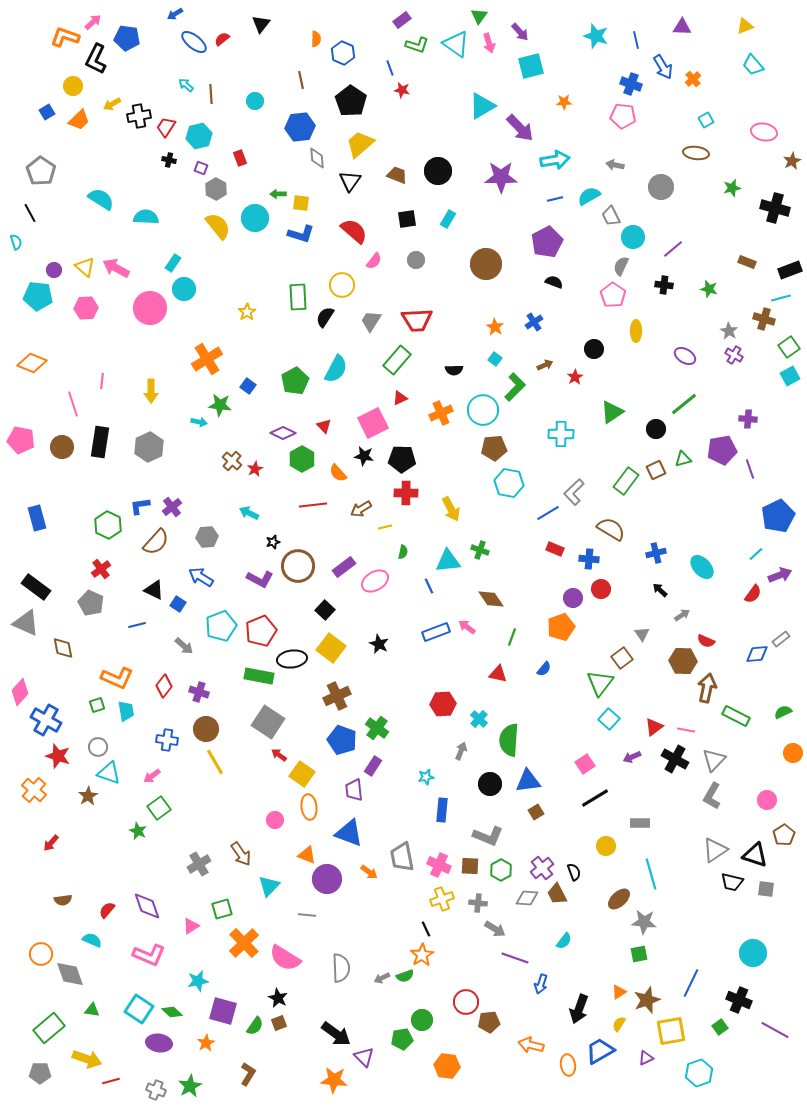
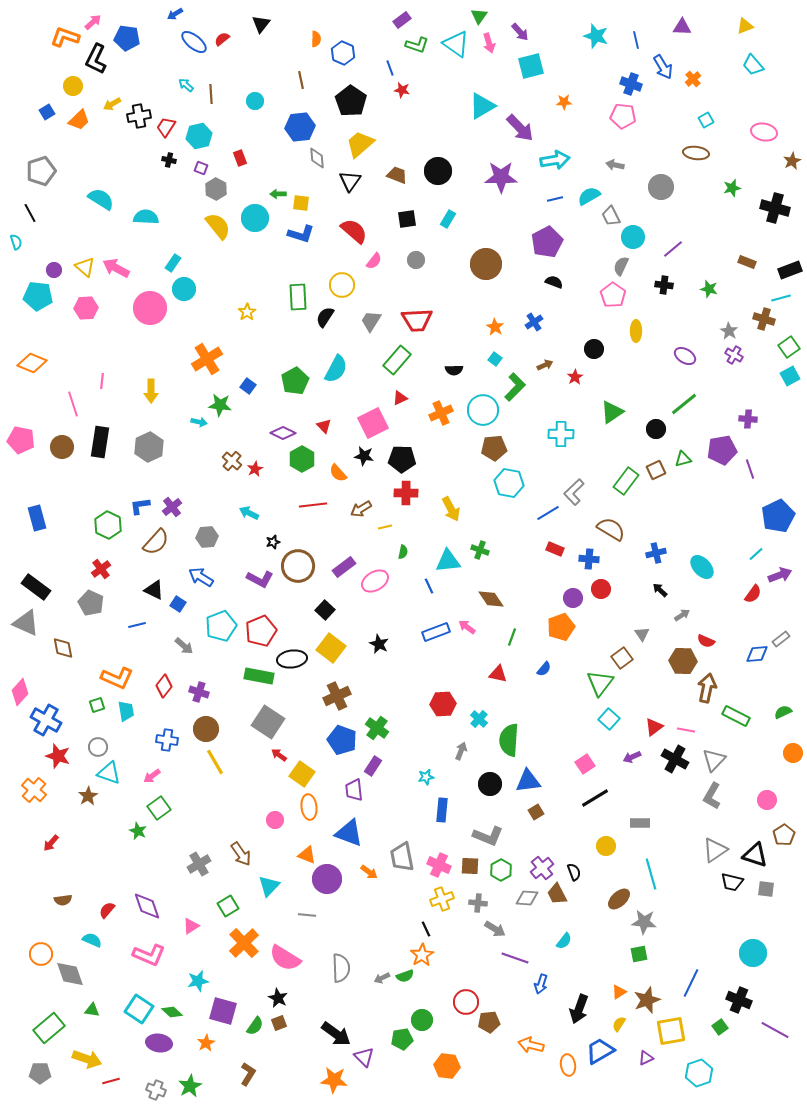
gray pentagon at (41, 171): rotated 20 degrees clockwise
green square at (222, 909): moved 6 px right, 3 px up; rotated 15 degrees counterclockwise
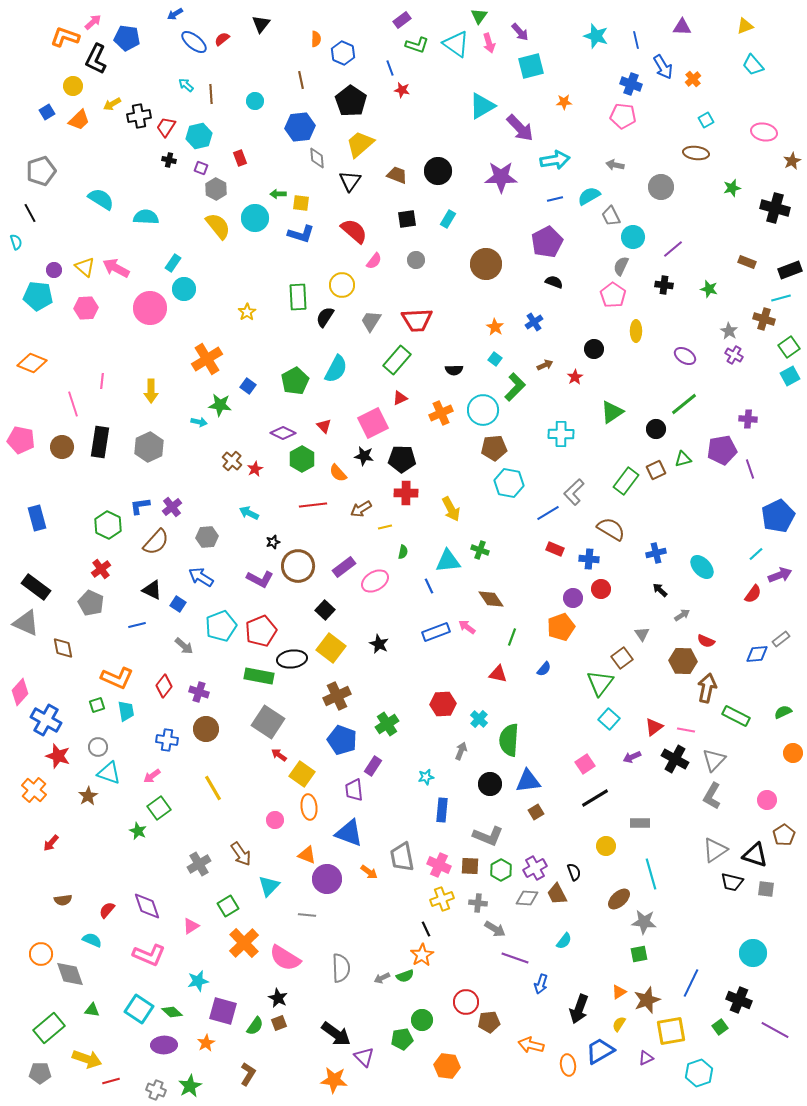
black triangle at (154, 590): moved 2 px left
green cross at (377, 728): moved 10 px right, 4 px up; rotated 20 degrees clockwise
yellow line at (215, 762): moved 2 px left, 26 px down
purple cross at (542, 868): moved 7 px left; rotated 10 degrees clockwise
purple ellipse at (159, 1043): moved 5 px right, 2 px down; rotated 10 degrees counterclockwise
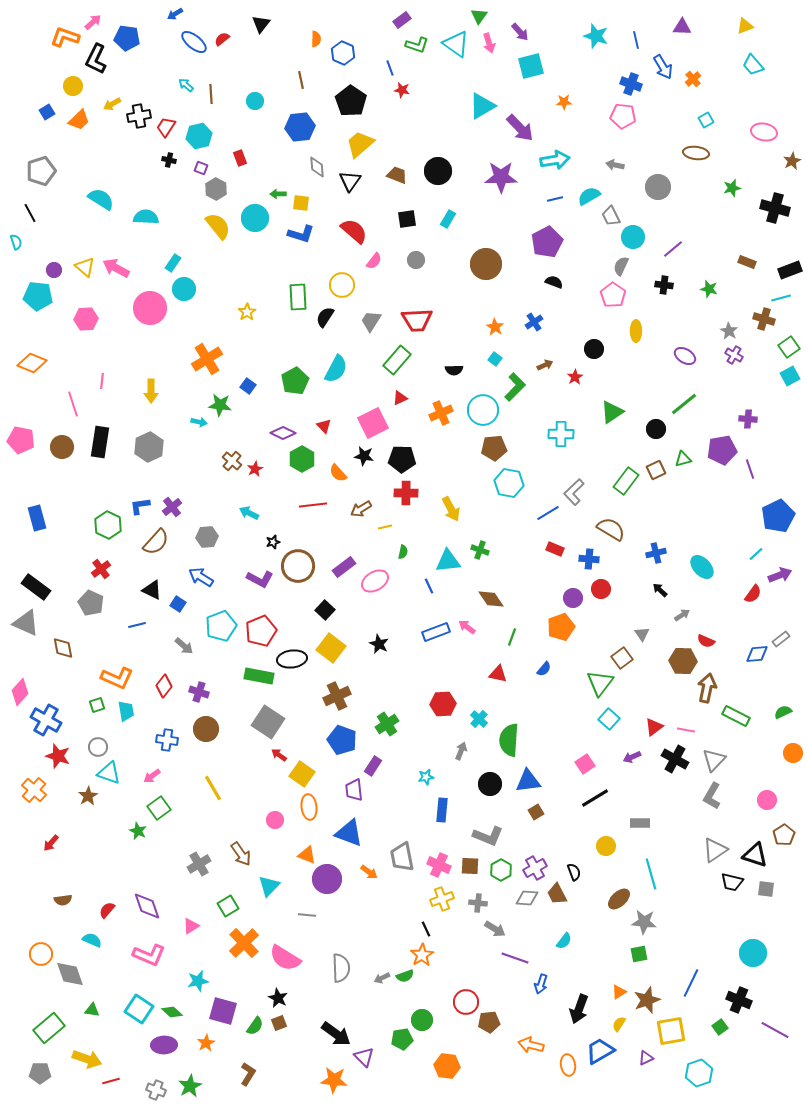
gray diamond at (317, 158): moved 9 px down
gray circle at (661, 187): moved 3 px left
pink hexagon at (86, 308): moved 11 px down
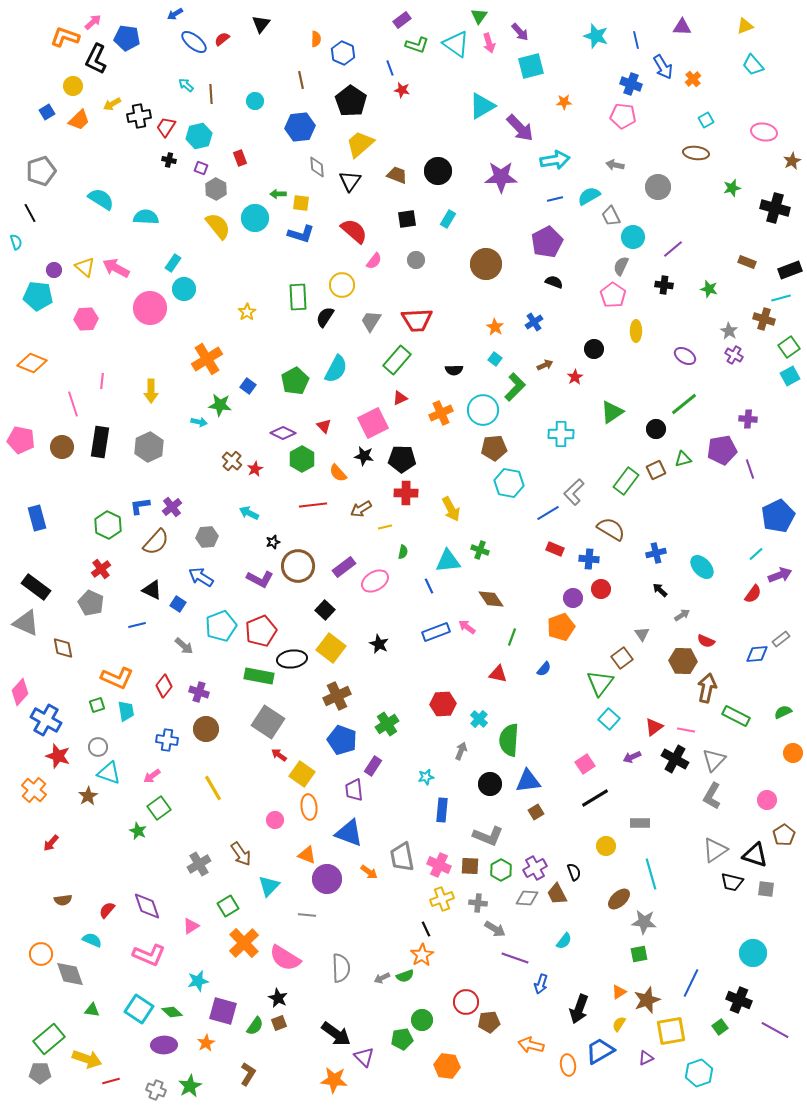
green rectangle at (49, 1028): moved 11 px down
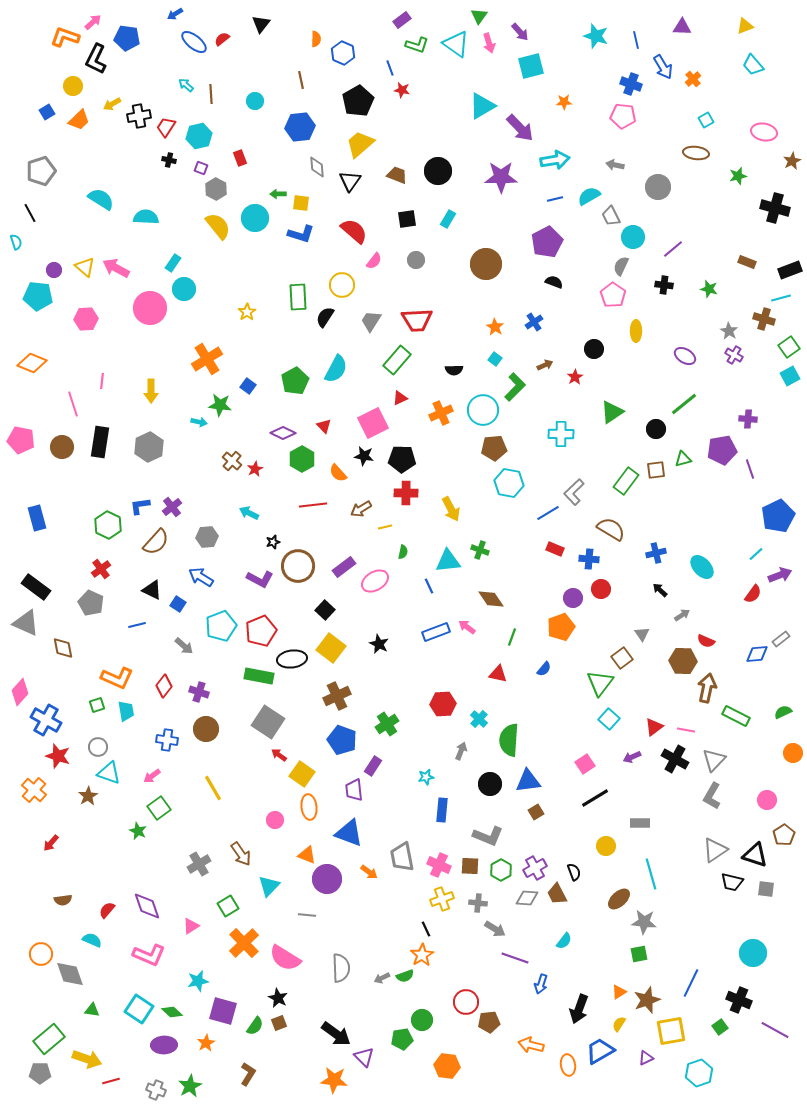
black pentagon at (351, 101): moved 7 px right; rotated 8 degrees clockwise
green star at (732, 188): moved 6 px right, 12 px up
brown square at (656, 470): rotated 18 degrees clockwise
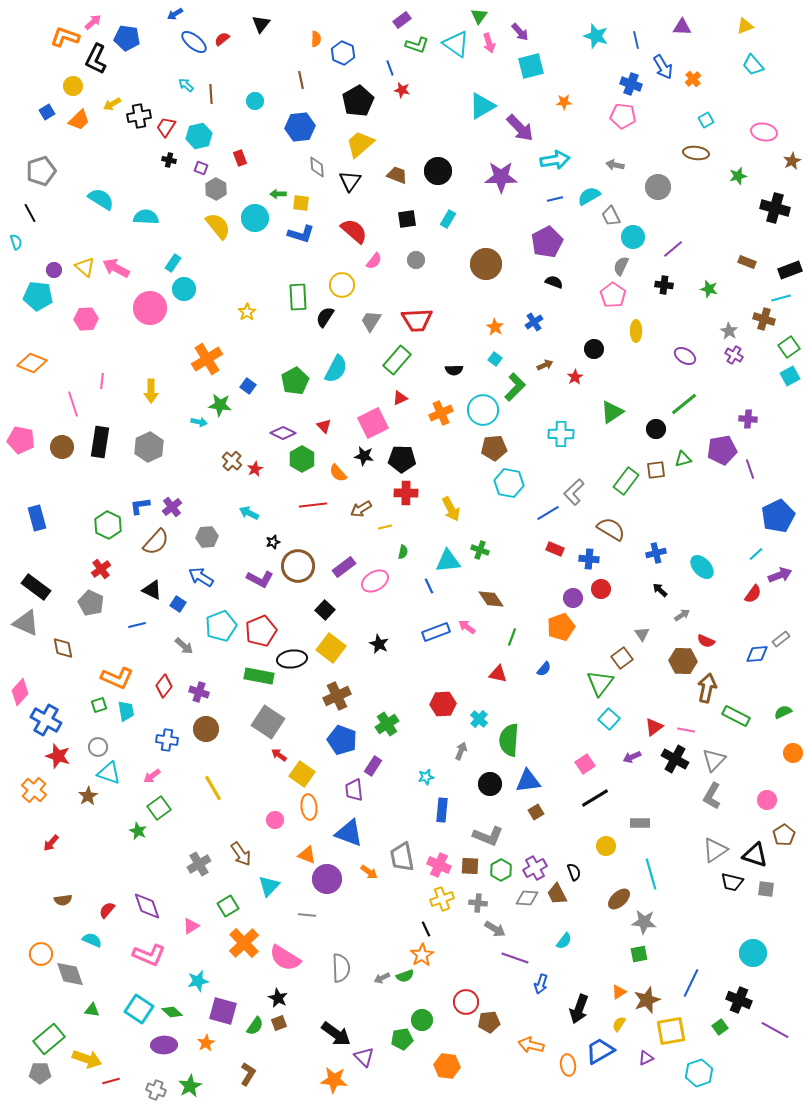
green square at (97, 705): moved 2 px right
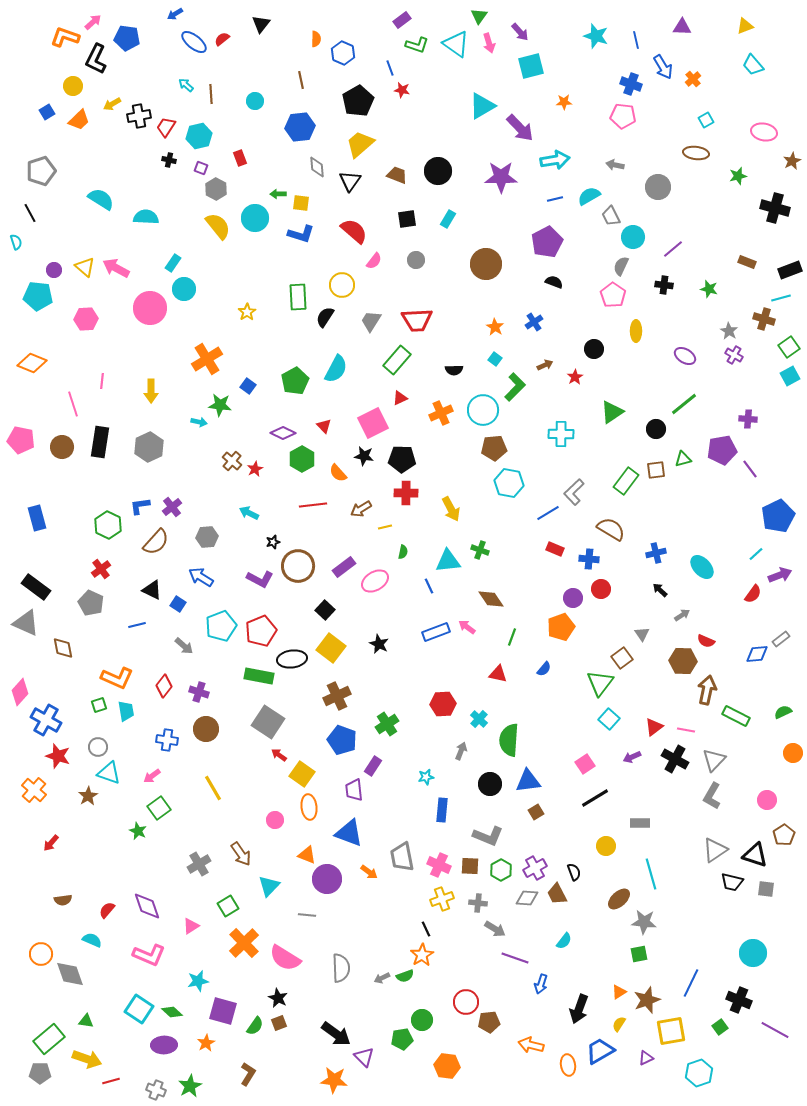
purple line at (750, 469): rotated 18 degrees counterclockwise
brown arrow at (707, 688): moved 2 px down
green triangle at (92, 1010): moved 6 px left, 11 px down
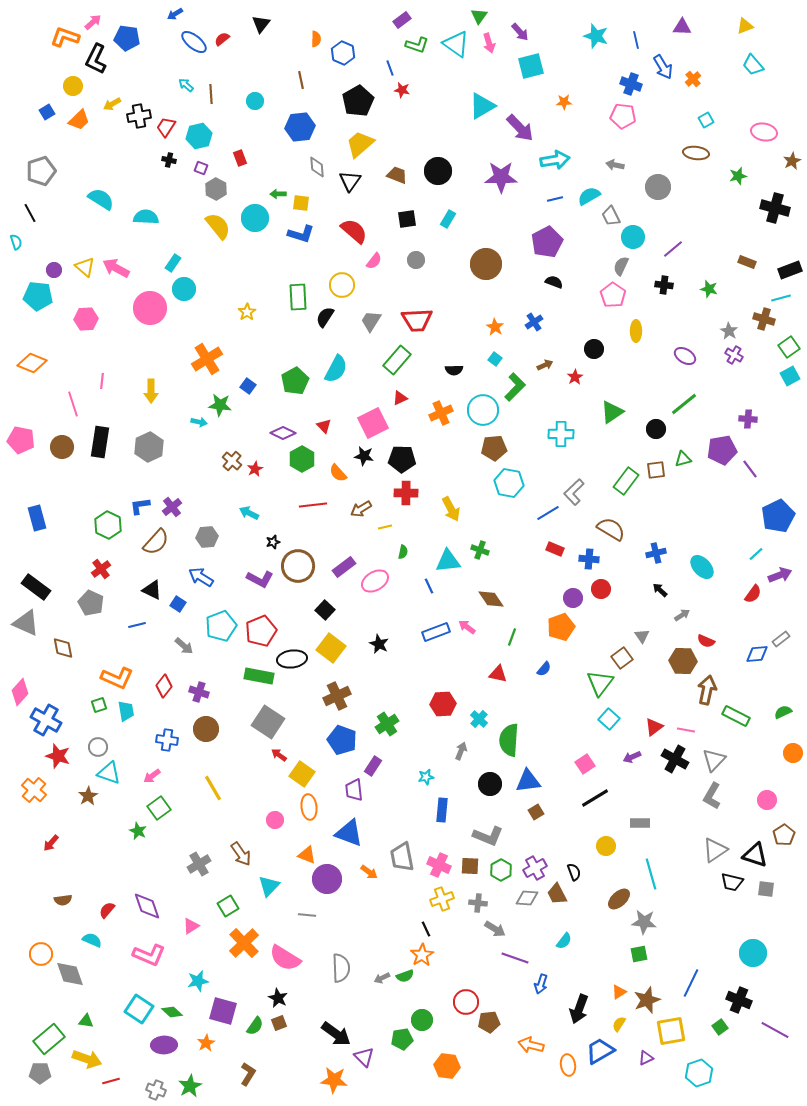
gray triangle at (642, 634): moved 2 px down
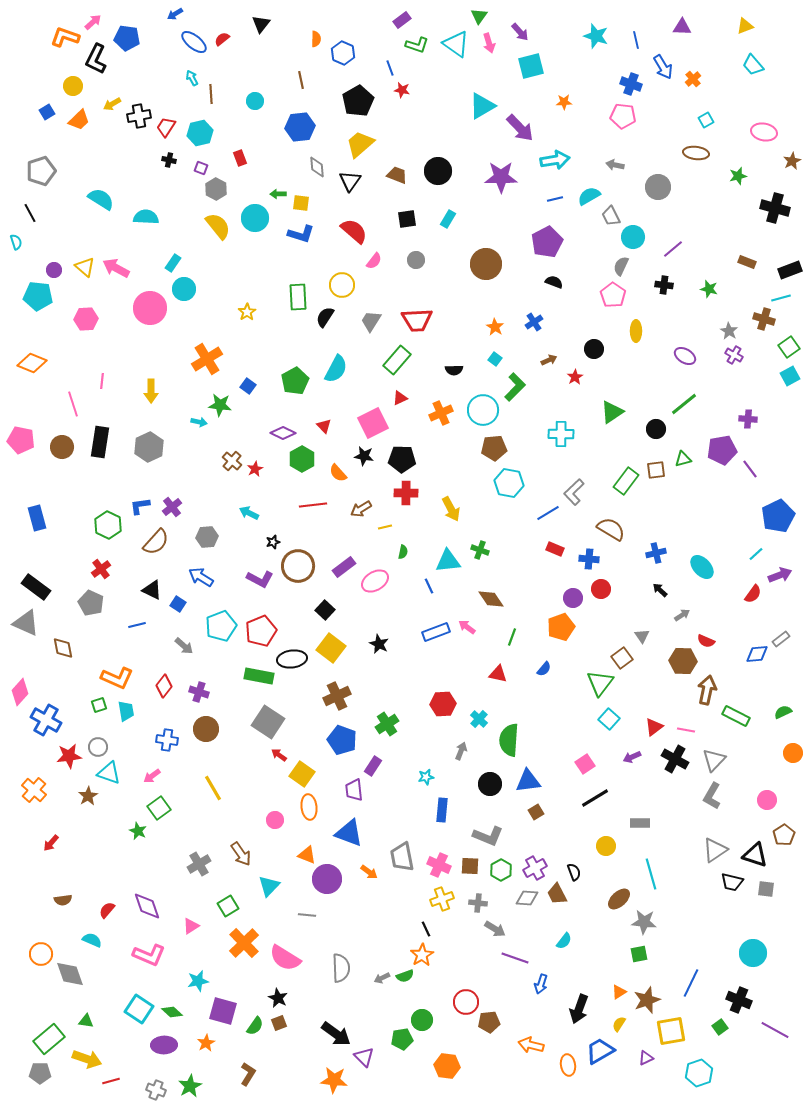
cyan arrow at (186, 85): moved 6 px right, 7 px up; rotated 21 degrees clockwise
cyan hexagon at (199, 136): moved 1 px right, 3 px up
brown arrow at (545, 365): moved 4 px right, 5 px up
red star at (58, 756): moved 11 px right; rotated 25 degrees counterclockwise
